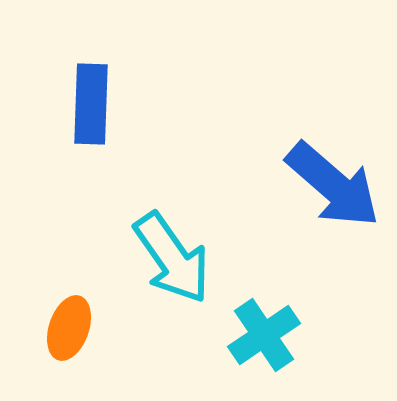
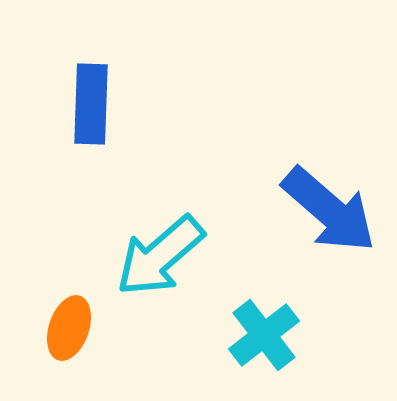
blue arrow: moved 4 px left, 25 px down
cyan arrow: moved 12 px left, 2 px up; rotated 84 degrees clockwise
cyan cross: rotated 4 degrees counterclockwise
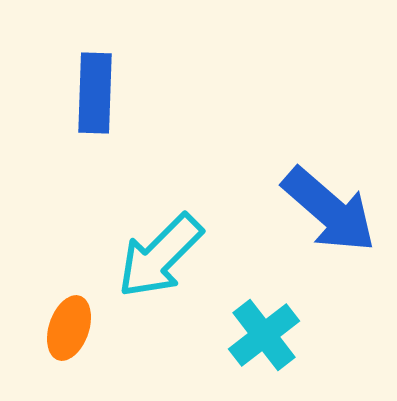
blue rectangle: moved 4 px right, 11 px up
cyan arrow: rotated 4 degrees counterclockwise
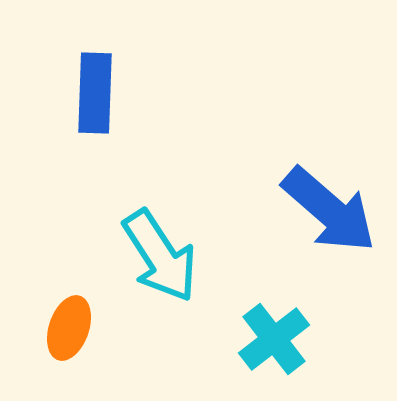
cyan arrow: rotated 78 degrees counterclockwise
cyan cross: moved 10 px right, 4 px down
